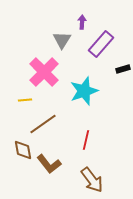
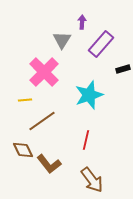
cyan star: moved 5 px right, 4 px down
brown line: moved 1 px left, 3 px up
brown diamond: rotated 15 degrees counterclockwise
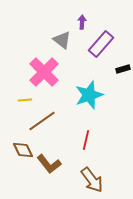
gray triangle: rotated 24 degrees counterclockwise
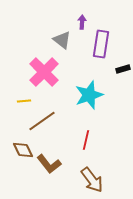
purple rectangle: rotated 32 degrees counterclockwise
yellow line: moved 1 px left, 1 px down
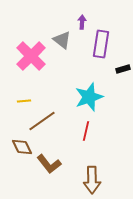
pink cross: moved 13 px left, 16 px up
cyan star: moved 2 px down
red line: moved 9 px up
brown diamond: moved 1 px left, 3 px up
brown arrow: rotated 36 degrees clockwise
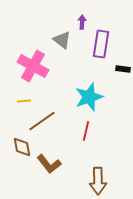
pink cross: moved 2 px right, 10 px down; rotated 16 degrees counterclockwise
black rectangle: rotated 24 degrees clockwise
brown diamond: rotated 15 degrees clockwise
brown arrow: moved 6 px right, 1 px down
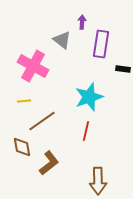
brown L-shape: moved 1 px up; rotated 90 degrees counterclockwise
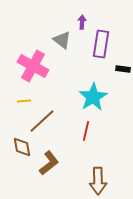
cyan star: moved 4 px right; rotated 12 degrees counterclockwise
brown line: rotated 8 degrees counterclockwise
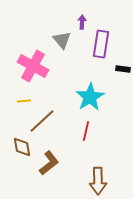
gray triangle: rotated 12 degrees clockwise
cyan star: moved 3 px left
